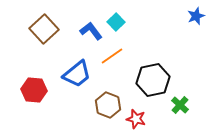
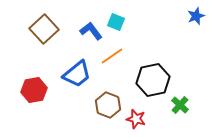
cyan square: rotated 24 degrees counterclockwise
red hexagon: rotated 15 degrees counterclockwise
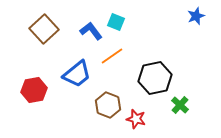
black hexagon: moved 2 px right, 2 px up
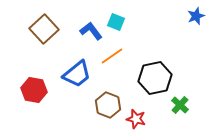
red hexagon: rotated 20 degrees clockwise
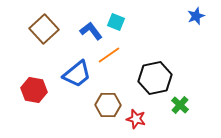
orange line: moved 3 px left, 1 px up
brown hexagon: rotated 20 degrees counterclockwise
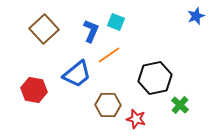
blue L-shape: rotated 60 degrees clockwise
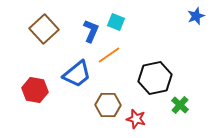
red hexagon: moved 1 px right
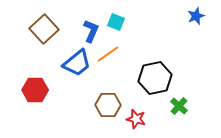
orange line: moved 1 px left, 1 px up
blue trapezoid: moved 11 px up
red hexagon: rotated 10 degrees counterclockwise
green cross: moved 1 px left, 1 px down
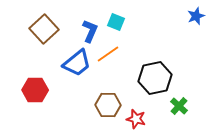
blue L-shape: moved 1 px left
